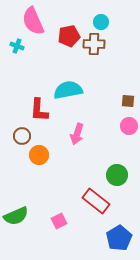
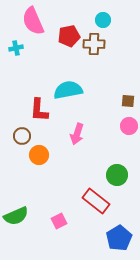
cyan circle: moved 2 px right, 2 px up
cyan cross: moved 1 px left, 2 px down; rotated 32 degrees counterclockwise
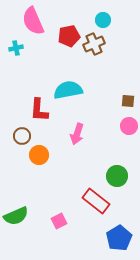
brown cross: rotated 25 degrees counterclockwise
green circle: moved 1 px down
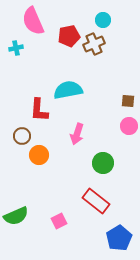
green circle: moved 14 px left, 13 px up
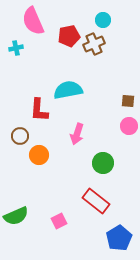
brown circle: moved 2 px left
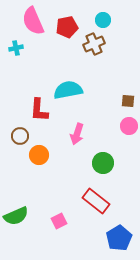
red pentagon: moved 2 px left, 9 px up
